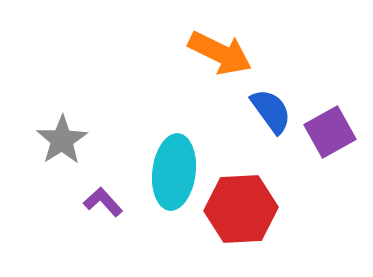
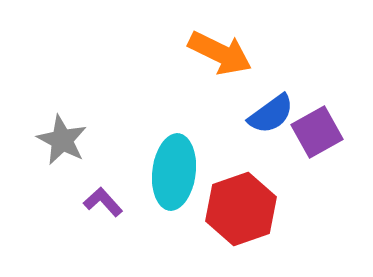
blue semicircle: moved 3 px down; rotated 90 degrees clockwise
purple square: moved 13 px left
gray star: rotated 12 degrees counterclockwise
red hexagon: rotated 16 degrees counterclockwise
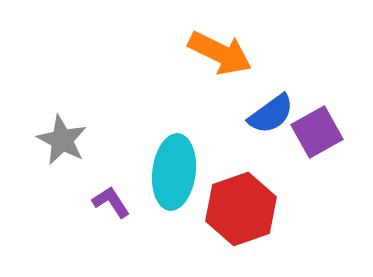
purple L-shape: moved 8 px right; rotated 9 degrees clockwise
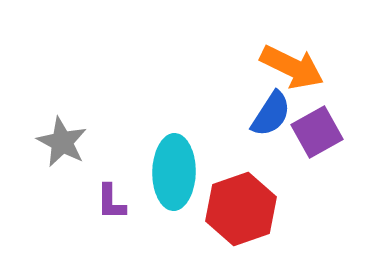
orange arrow: moved 72 px right, 14 px down
blue semicircle: rotated 21 degrees counterclockwise
gray star: moved 2 px down
cyan ellipse: rotated 6 degrees counterclockwise
purple L-shape: rotated 147 degrees counterclockwise
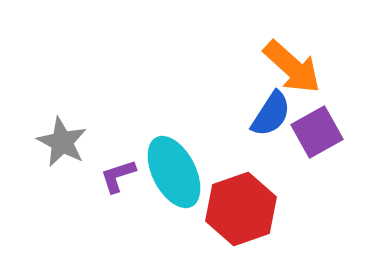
orange arrow: rotated 16 degrees clockwise
cyan ellipse: rotated 28 degrees counterclockwise
purple L-shape: moved 7 px right, 26 px up; rotated 72 degrees clockwise
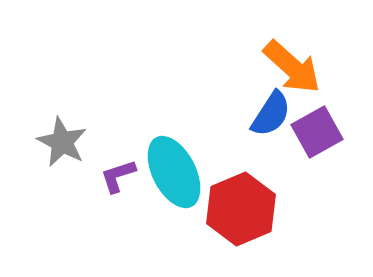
red hexagon: rotated 4 degrees counterclockwise
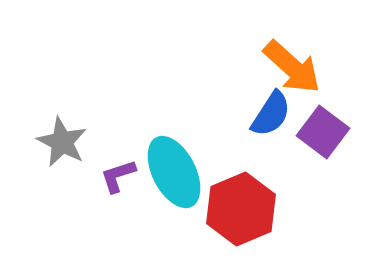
purple square: moved 6 px right; rotated 24 degrees counterclockwise
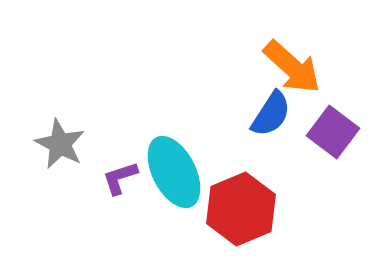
purple square: moved 10 px right
gray star: moved 2 px left, 2 px down
purple L-shape: moved 2 px right, 2 px down
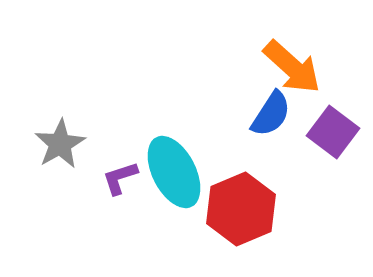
gray star: rotated 15 degrees clockwise
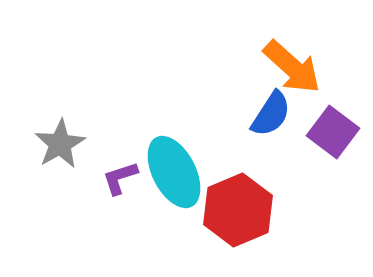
red hexagon: moved 3 px left, 1 px down
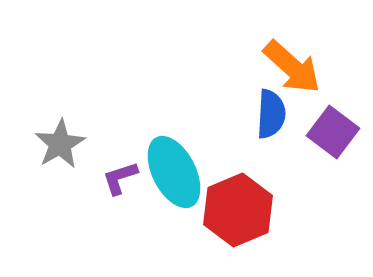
blue semicircle: rotated 30 degrees counterclockwise
